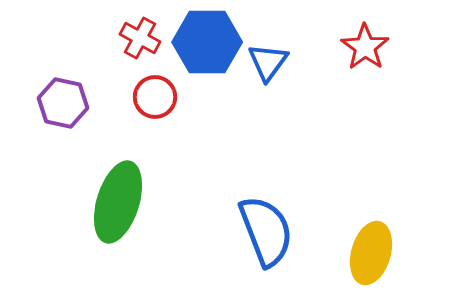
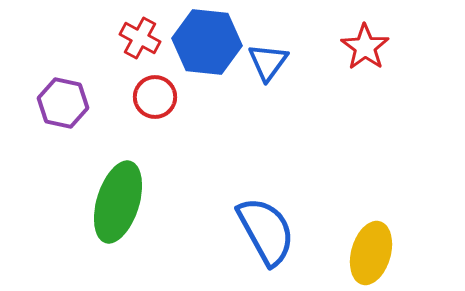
blue hexagon: rotated 6 degrees clockwise
blue semicircle: rotated 8 degrees counterclockwise
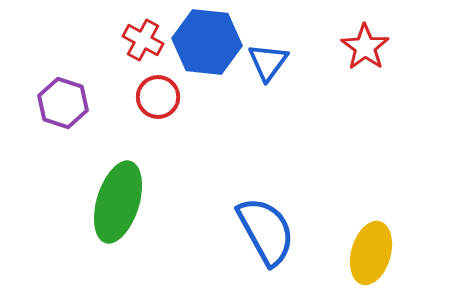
red cross: moved 3 px right, 2 px down
red circle: moved 3 px right
purple hexagon: rotated 6 degrees clockwise
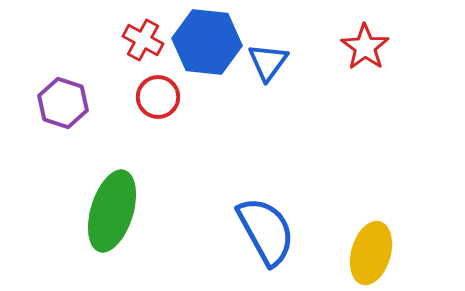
green ellipse: moved 6 px left, 9 px down
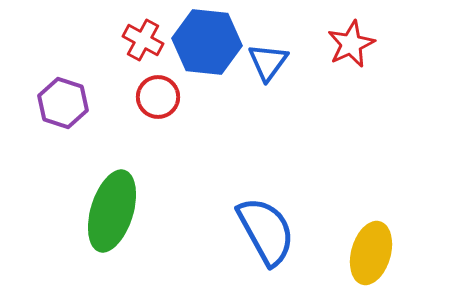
red star: moved 14 px left, 3 px up; rotated 12 degrees clockwise
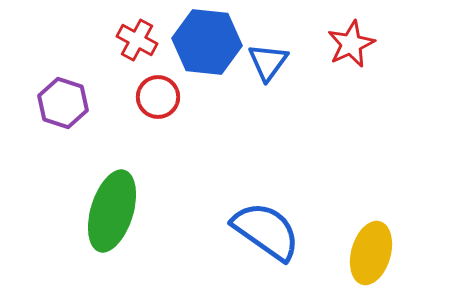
red cross: moved 6 px left
blue semicircle: rotated 26 degrees counterclockwise
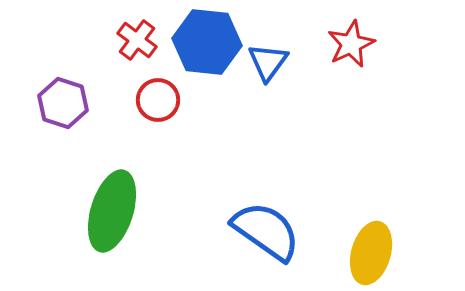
red cross: rotated 9 degrees clockwise
red circle: moved 3 px down
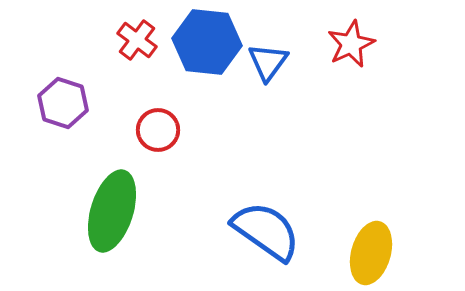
red circle: moved 30 px down
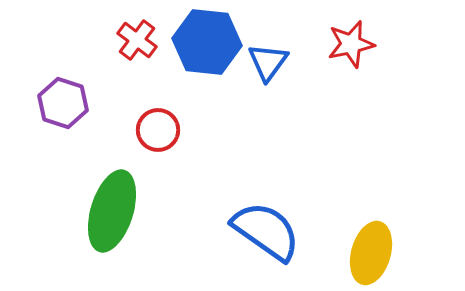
red star: rotated 12 degrees clockwise
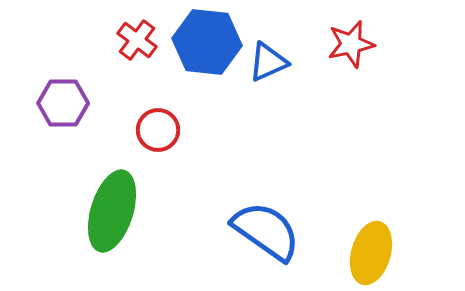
blue triangle: rotated 30 degrees clockwise
purple hexagon: rotated 18 degrees counterclockwise
